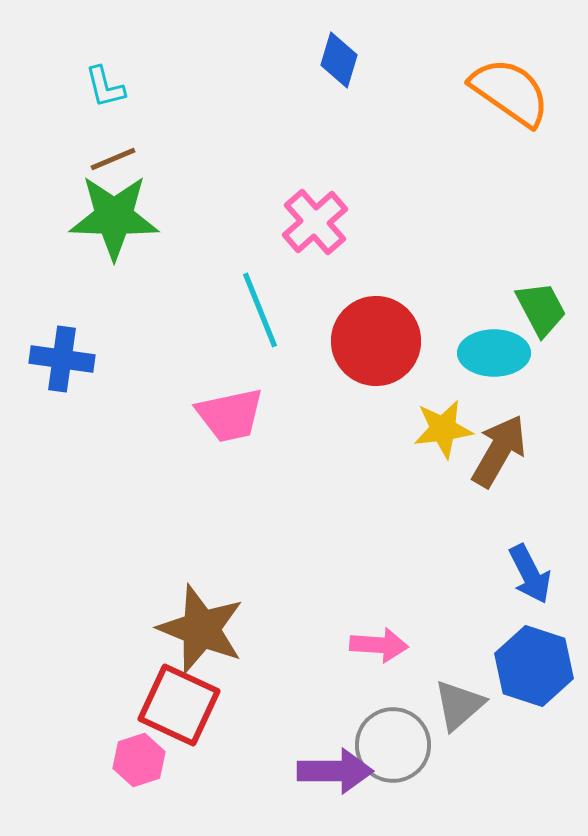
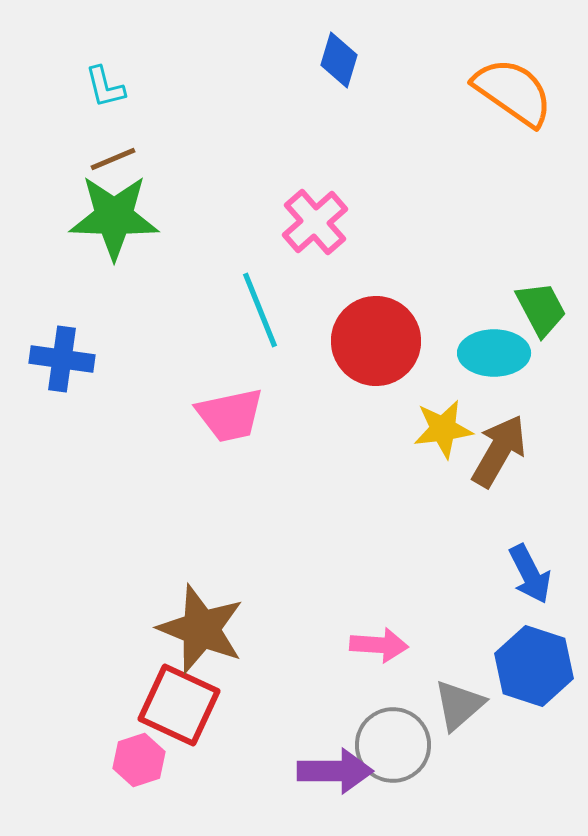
orange semicircle: moved 3 px right
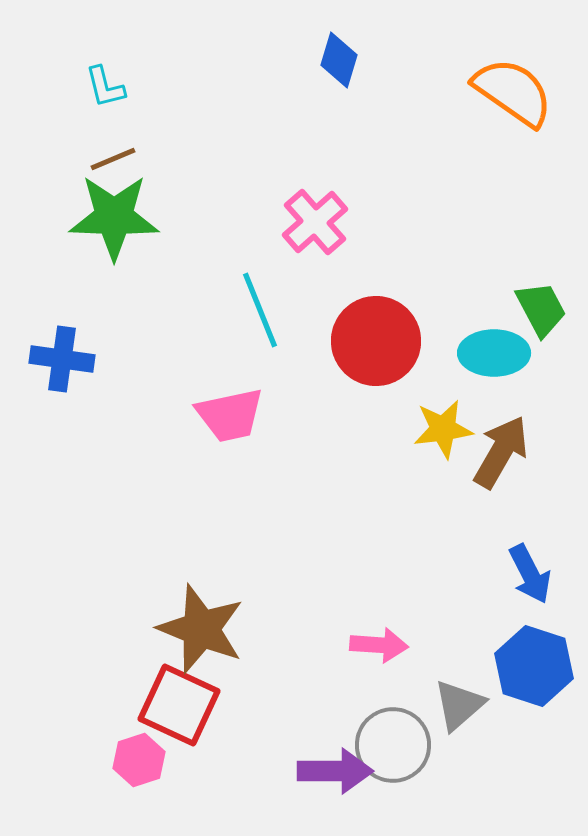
brown arrow: moved 2 px right, 1 px down
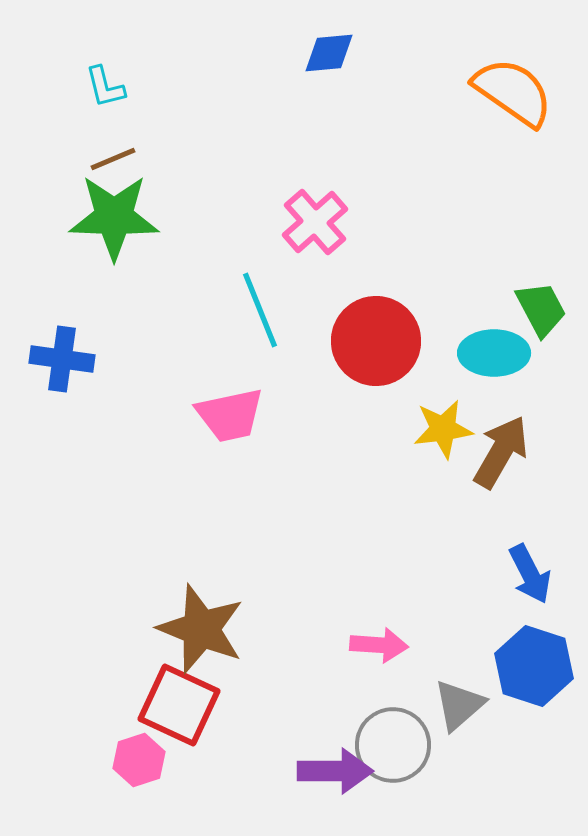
blue diamond: moved 10 px left, 7 px up; rotated 68 degrees clockwise
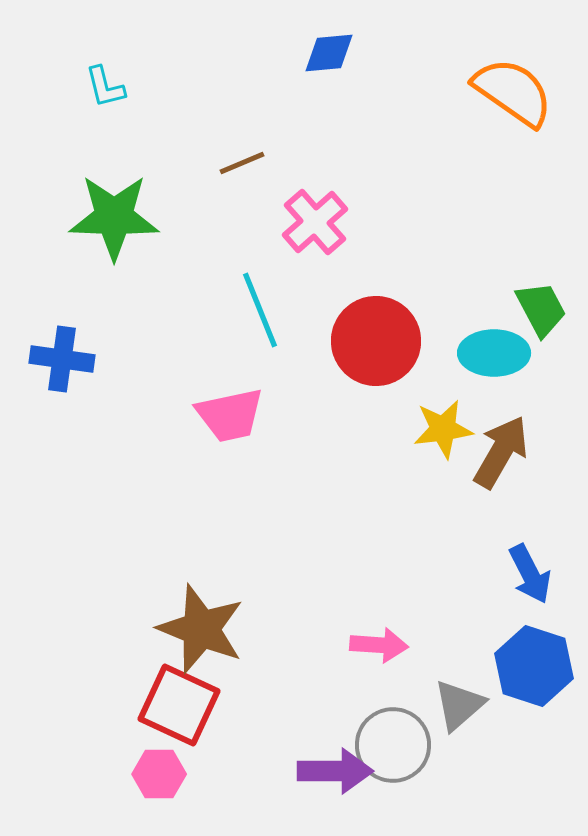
brown line: moved 129 px right, 4 px down
pink hexagon: moved 20 px right, 14 px down; rotated 18 degrees clockwise
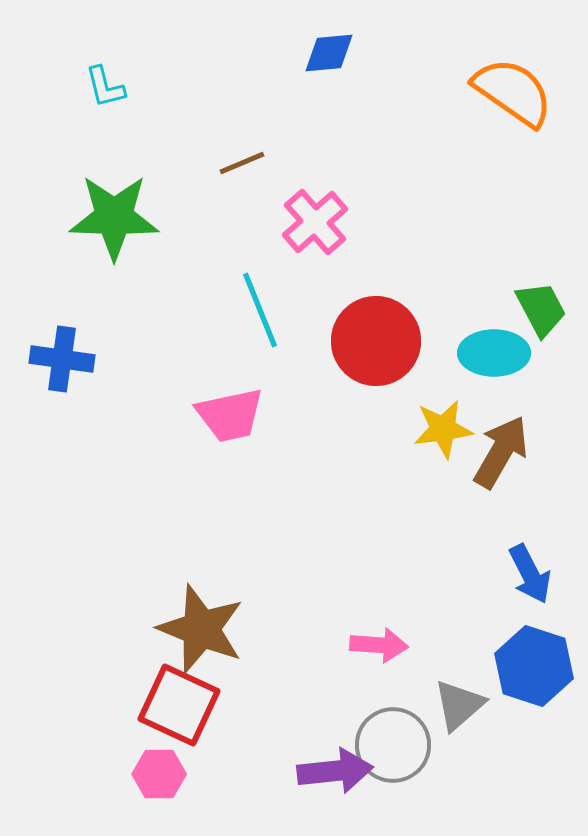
purple arrow: rotated 6 degrees counterclockwise
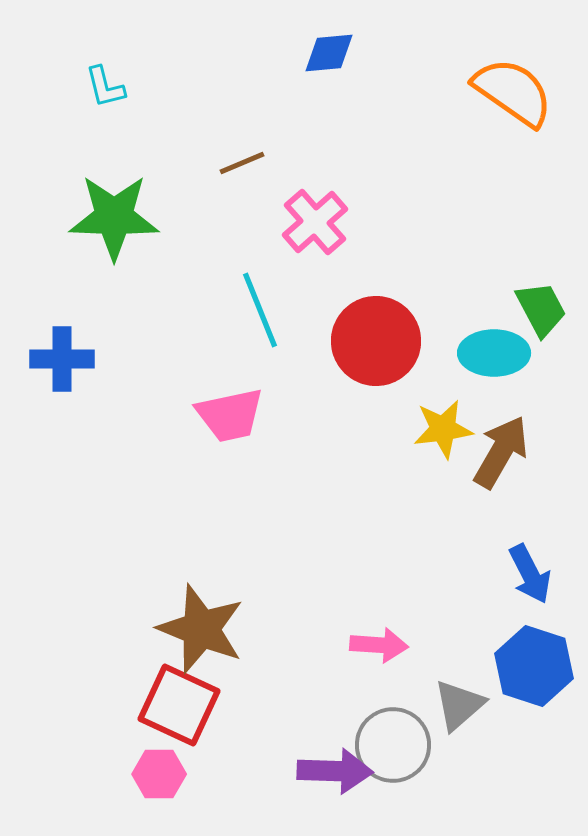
blue cross: rotated 8 degrees counterclockwise
purple arrow: rotated 8 degrees clockwise
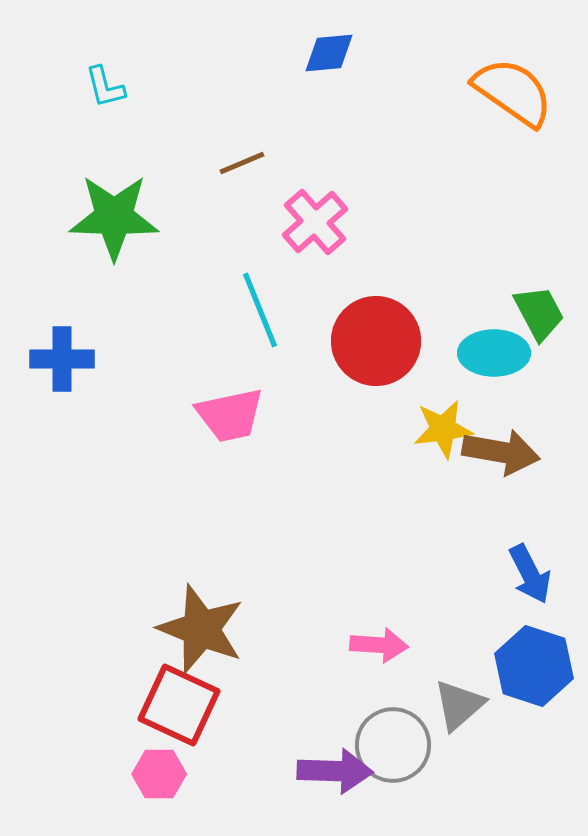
green trapezoid: moved 2 px left, 4 px down
brown arrow: rotated 70 degrees clockwise
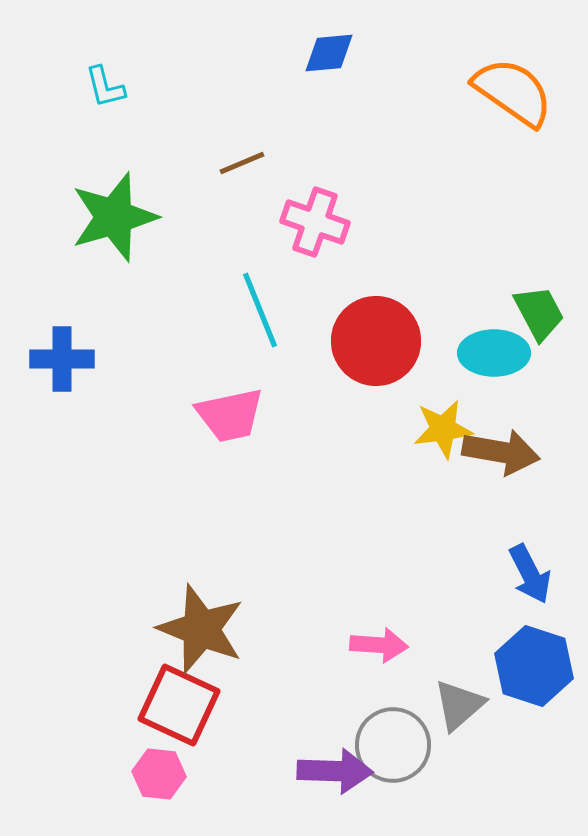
green star: rotated 18 degrees counterclockwise
pink cross: rotated 30 degrees counterclockwise
pink hexagon: rotated 6 degrees clockwise
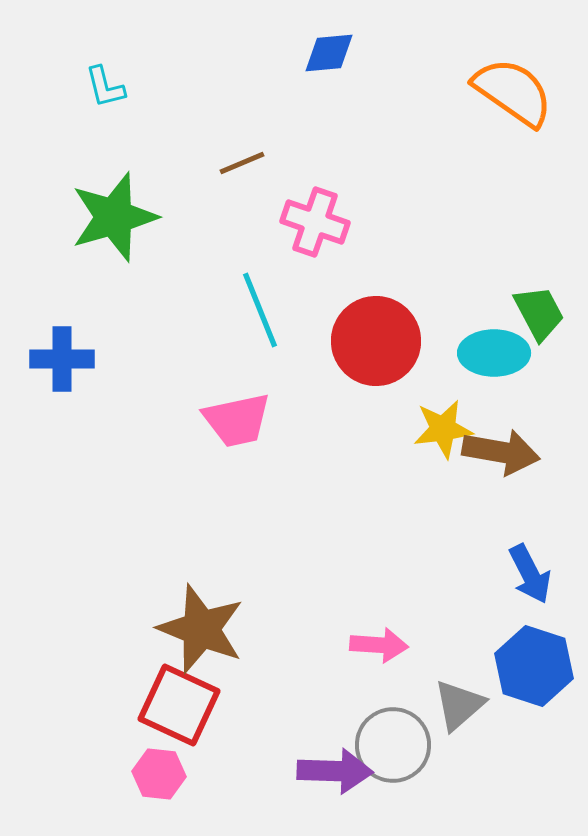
pink trapezoid: moved 7 px right, 5 px down
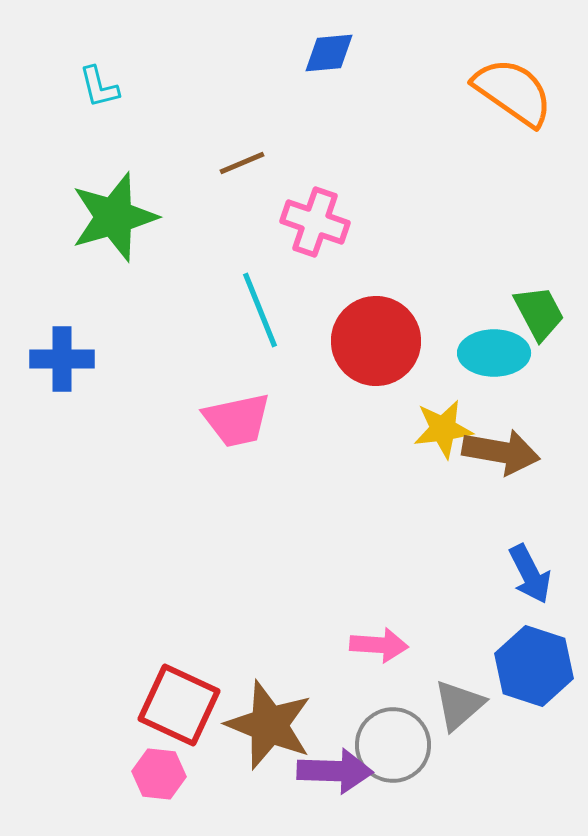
cyan L-shape: moved 6 px left
brown star: moved 68 px right, 96 px down
